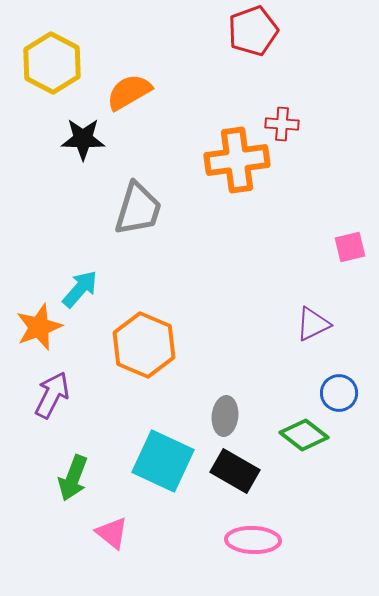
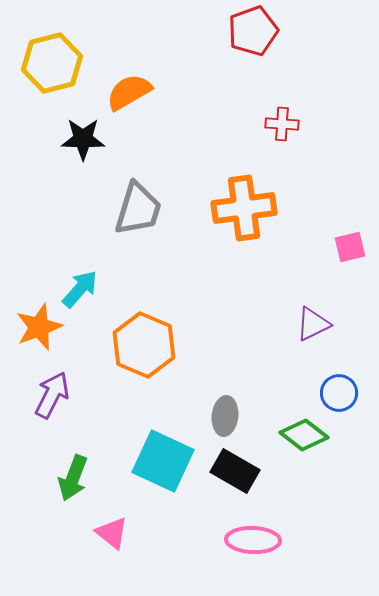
yellow hexagon: rotated 18 degrees clockwise
orange cross: moved 7 px right, 48 px down
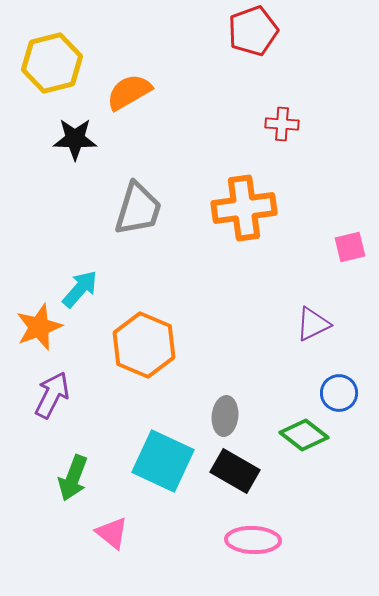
black star: moved 8 px left
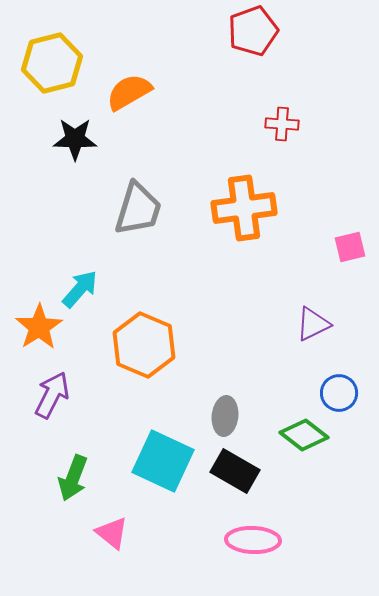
orange star: rotated 12 degrees counterclockwise
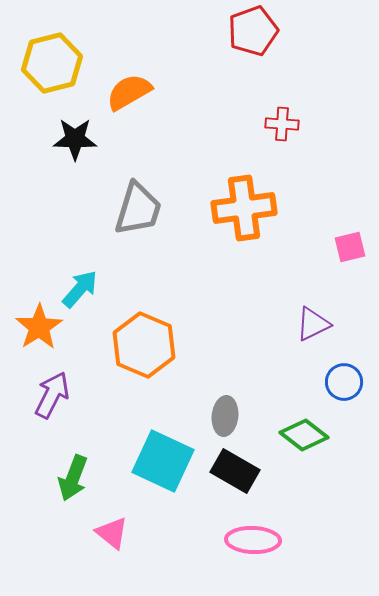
blue circle: moved 5 px right, 11 px up
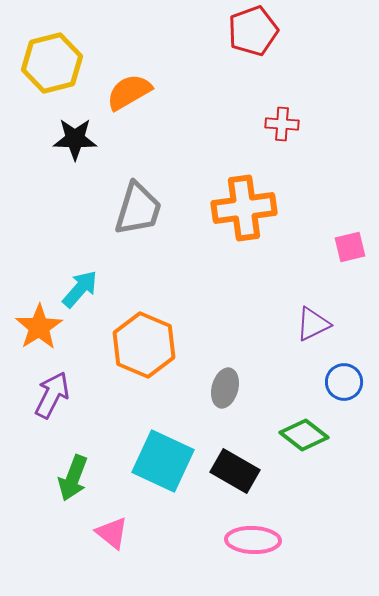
gray ellipse: moved 28 px up; rotated 9 degrees clockwise
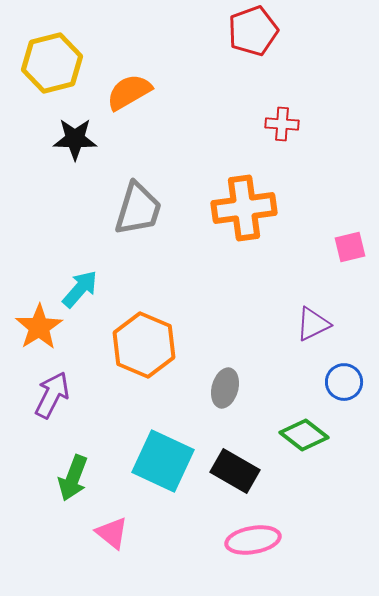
pink ellipse: rotated 12 degrees counterclockwise
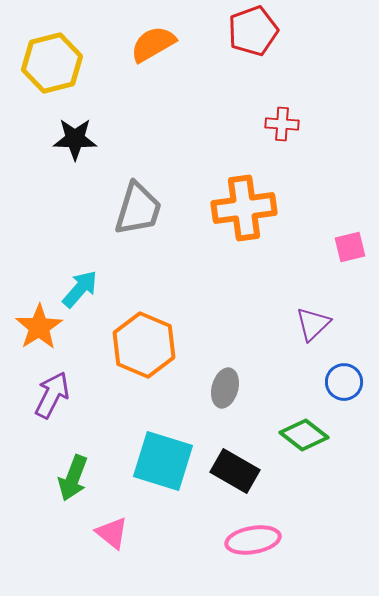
orange semicircle: moved 24 px right, 48 px up
purple triangle: rotated 18 degrees counterclockwise
cyan square: rotated 8 degrees counterclockwise
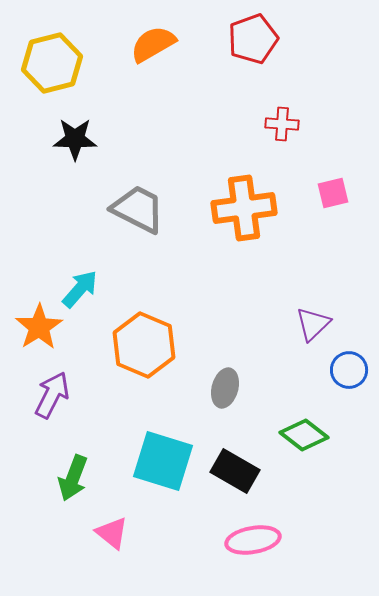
red pentagon: moved 8 px down
gray trapezoid: rotated 80 degrees counterclockwise
pink square: moved 17 px left, 54 px up
blue circle: moved 5 px right, 12 px up
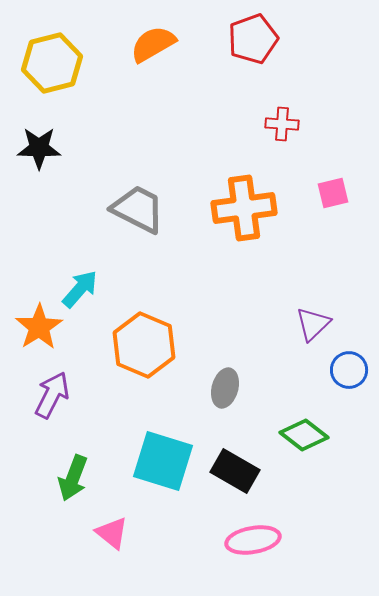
black star: moved 36 px left, 9 px down
